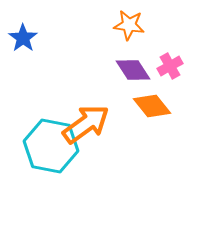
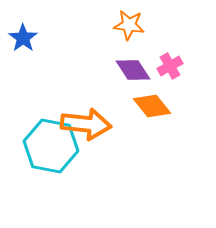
orange arrow: rotated 42 degrees clockwise
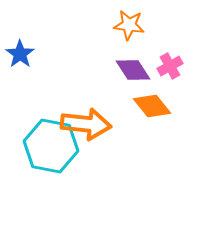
blue star: moved 3 px left, 16 px down
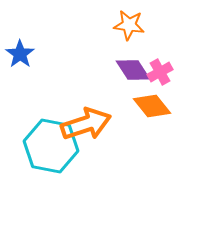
pink cross: moved 10 px left, 6 px down
orange arrow: rotated 24 degrees counterclockwise
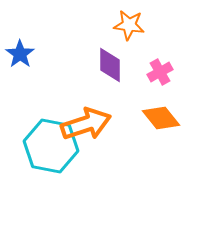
purple diamond: moved 23 px left, 5 px up; rotated 33 degrees clockwise
orange diamond: moved 9 px right, 12 px down
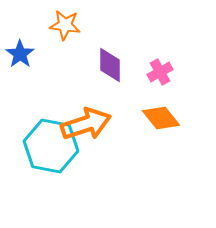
orange star: moved 64 px left
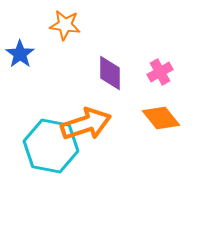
purple diamond: moved 8 px down
